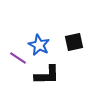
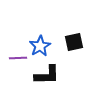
blue star: moved 1 px right, 1 px down; rotated 15 degrees clockwise
purple line: rotated 36 degrees counterclockwise
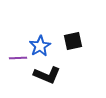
black square: moved 1 px left, 1 px up
black L-shape: rotated 24 degrees clockwise
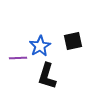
black L-shape: moved 1 px down; rotated 84 degrees clockwise
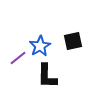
purple line: rotated 36 degrees counterclockwise
black L-shape: rotated 16 degrees counterclockwise
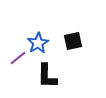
blue star: moved 2 px left, 3 px up
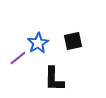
black L-shape: moved 7 px right, 3 px down
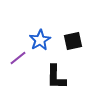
blue star: moved 2 px right, 3 px up
black L-shape: moved 2 px right, 2 px up
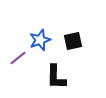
blue star: rotated 10 degrees clockwise
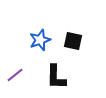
black square: rotated 24 degrees clockwise
purple line: moved 3 px left, 17 px down
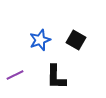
black square: moved 3 px right, 1 px up; rotated 18 degrees clockwise
purple line: rotated 12 degrees clockwise
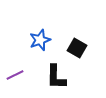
black square: moved 1 px right, 8 px down
